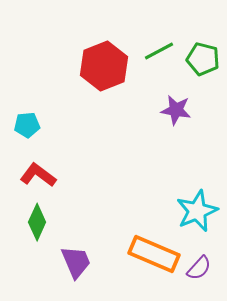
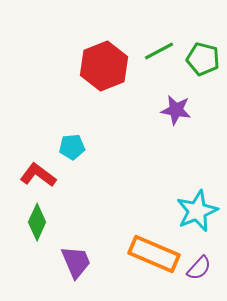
cyan pentagon: moved 45 px right, 22 px down
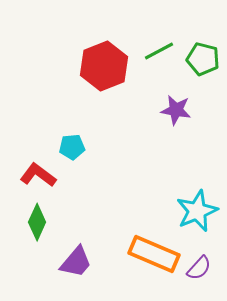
purple trapezoid: rotated 63 degrees clockwise
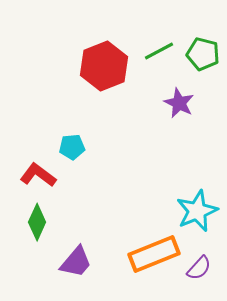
green pentagon: moved 5 px up
purple star: moved 3 px right, 7 px up; rotated 16 degrees clockwise
orange rectangle: rotated 45 degrees counterclockwise
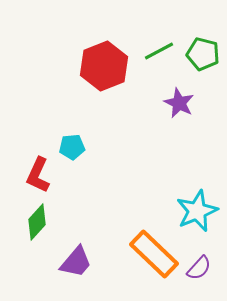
red L-shape: rotated 102 degrees counterclockwise
green diamond: rotated 18 degrees clockwise
orange rectangle: rotated 66 degrees clockwise
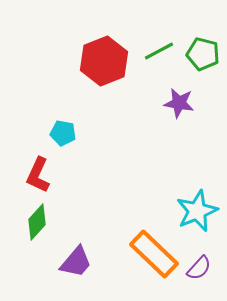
red hexagon: moved 5 px up
purple star: rotated 16 degrees counterclockwise
cyan pentagon: moved 9 px left, 14 px up; rotated 15 degrees clockwise
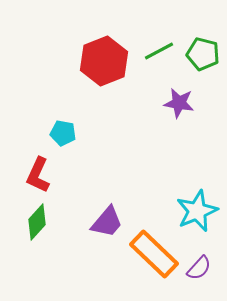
purple trapezoid: moved 31 px right, 40 px up
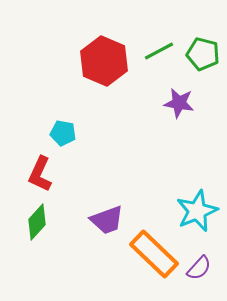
red hexagon: rotated 15 degrees counterclockwise
red L-shape: moved 2 px right, 1 px up
purple trapezoid: moved 2 px up; rotated 30 degrees clockwise
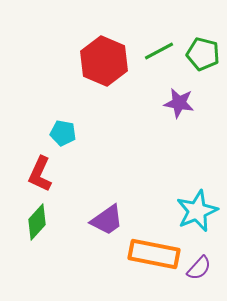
purple trapezoid: rotated 15 degrees counterclockwise
orange rectangle: rotated 33 degrees counterclockwise
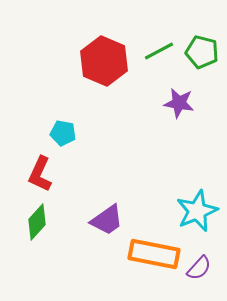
green pentagon: moved 1 px left, 2 px up
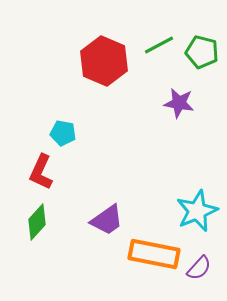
green line: moved 6 px up
red L-shape: moved 1 px right, 2 px up
